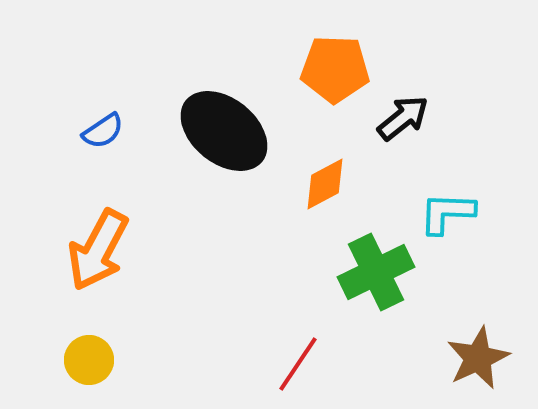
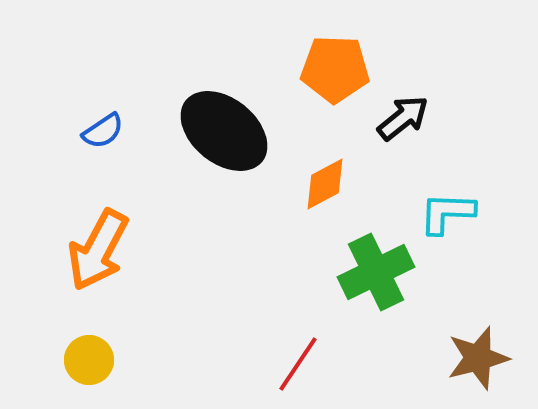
brown star: rotated 10 degrees clockwise
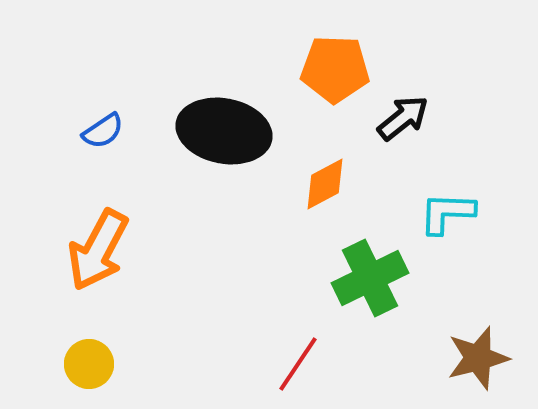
black ellipse: rotated 28 degrees counterclockwise
green cross: moved 6 px left, 6 px down
yellow circle: moved 4 px down
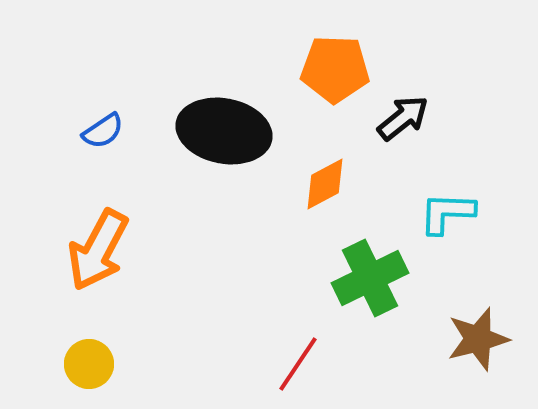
brown star: moved 19 px up
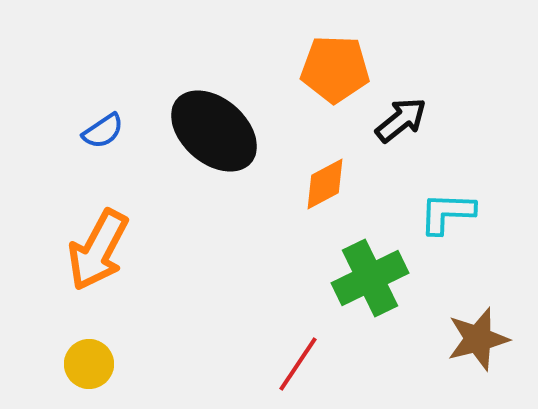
black arrow: moved 2 px left, 2 px down
black ellipse: moved 10 px left; rotated 30 degrees clockwise
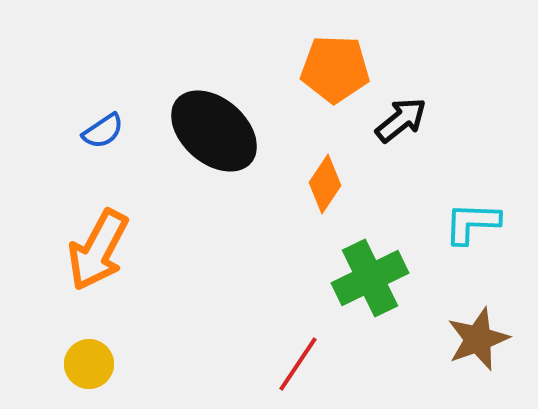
orange diamond: rotated 28 degrees counterclockwise
cyan L-shape: moved 25 px right, 10 px down
brown star: rotated 6 degrees counterclockwise
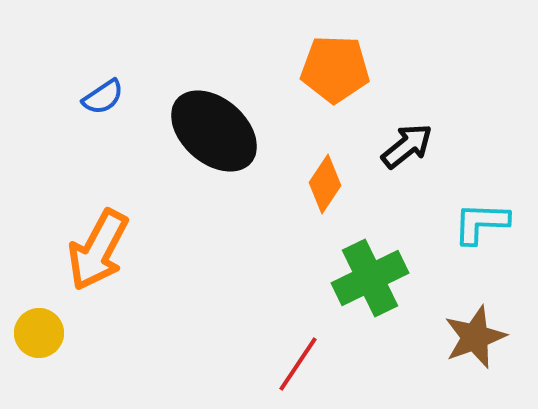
black arrow: moved 6 px right, 26 px down
blue semicircle: moved 34 px up
cyan L-shape: moved 9 px right
brown star: moved 3 px left, 2 px up
yellow circle: moved 50 px left, 31 px up
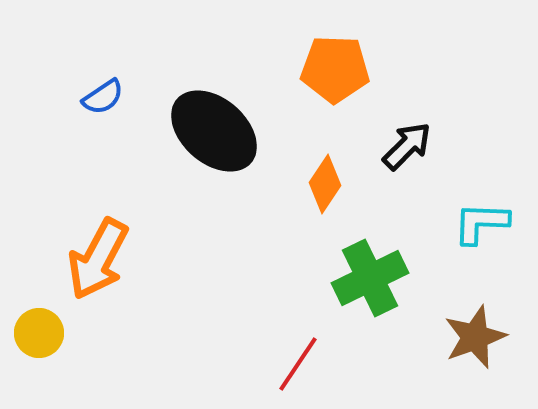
black arrow: rotated 6 degrees counterclockwise
orange arrow: moved 9 px down
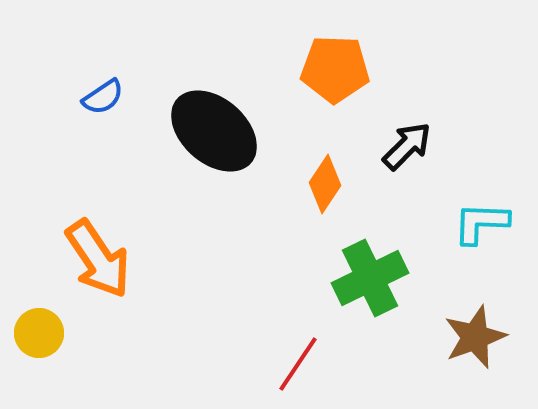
orange arrow: rotated 62 degrees counterclockwise
